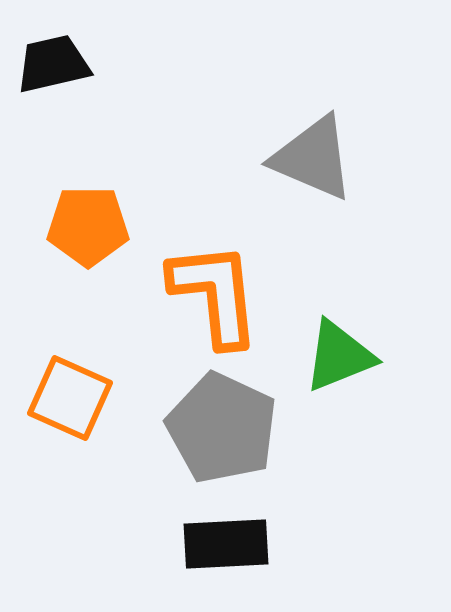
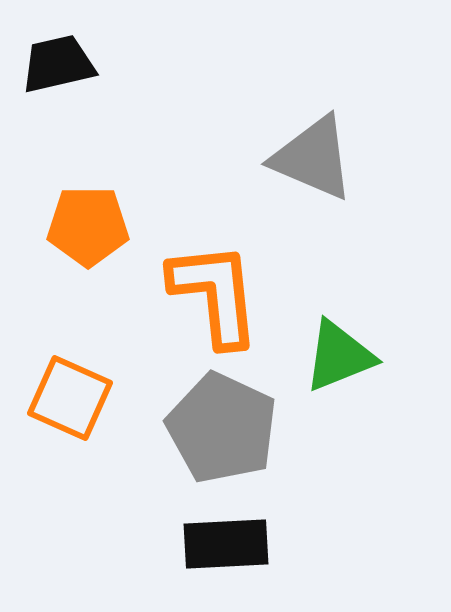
black trapezoid: moved 5 px right
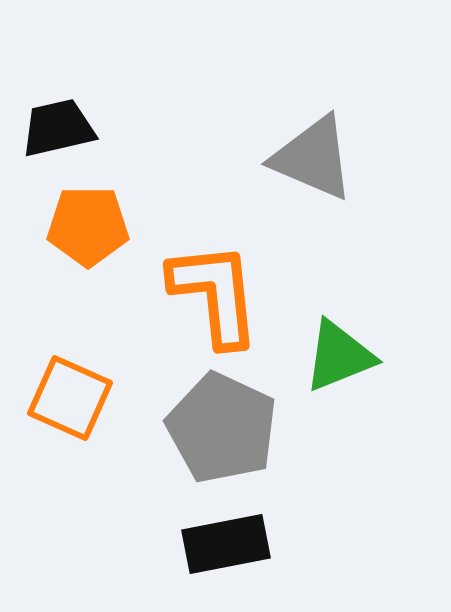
black trapezoid: moved 64 px down
black rectangle: rotated 8 degrees counterclockwise
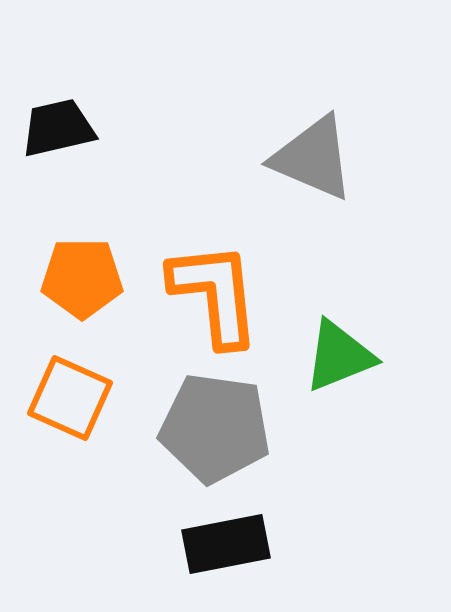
orange pentagon: moved 6 px left, 52 px down
gray pentagon: moved 7 px left; rotated 17 degrees counterclockwise
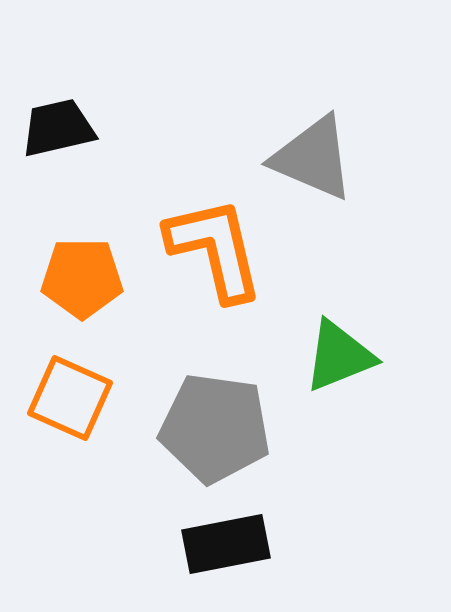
orange L-shape: moved 45 px up; rotated 7 degrees counterclockwise
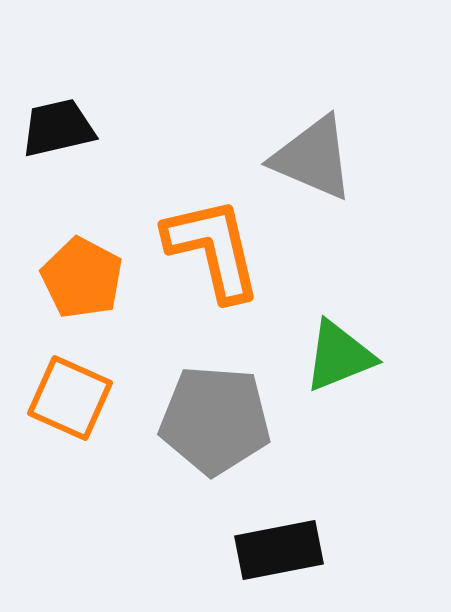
orange L-shape: moved 2 px left
orange pentagon: rotated 28 degrees clockwise
gray pentagon: moved 8 px up; rotated 4 degrees counterclockwise
black rectangle: moved 53 px right, 6 px down
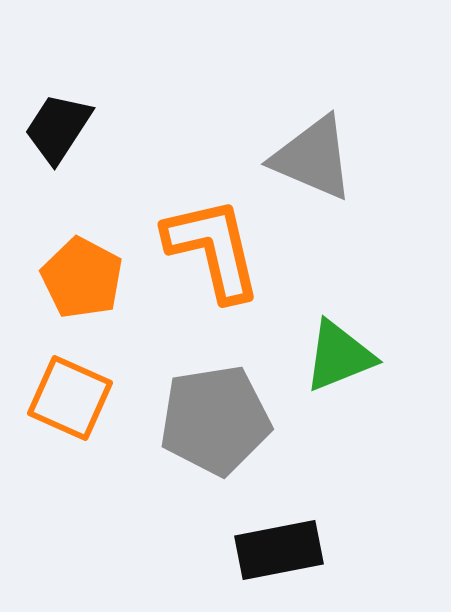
black trapezoid: rotated 44 degrees counterclockwise
gray pentagon: rotated 13 degrees counterclockwise
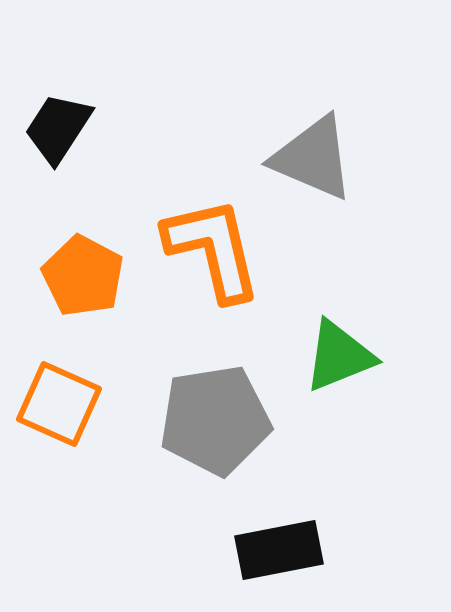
orange pentagon: moved 1 px right, 2 px up
orange square: moved 11 px left, 6 px down
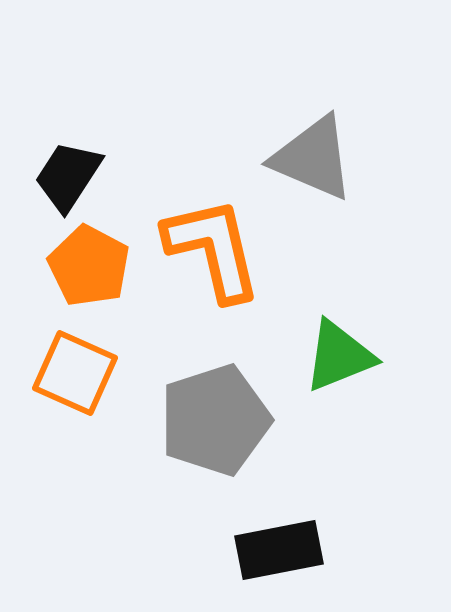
black trapezoid: moved 10 px right, 48 px down
orange pentagon: moved 6 px right, 10 px up
orange square: moved 16 px right, 31 px up
gray pentagon: rotated 9 degrees counterclockwise
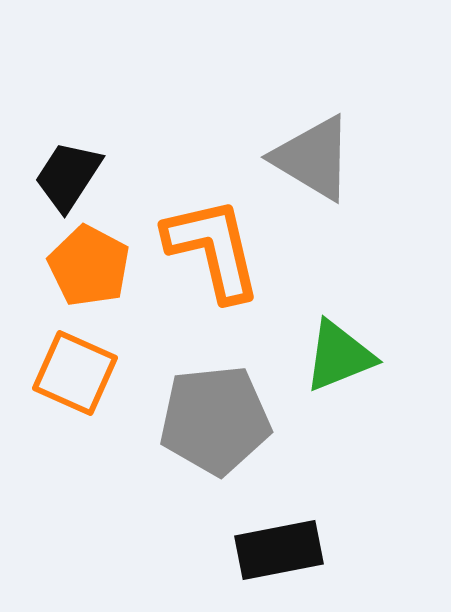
gray triangle: rotated 8 degrees clockwise
gray pentagon: rotated 12 degrees clockwise
